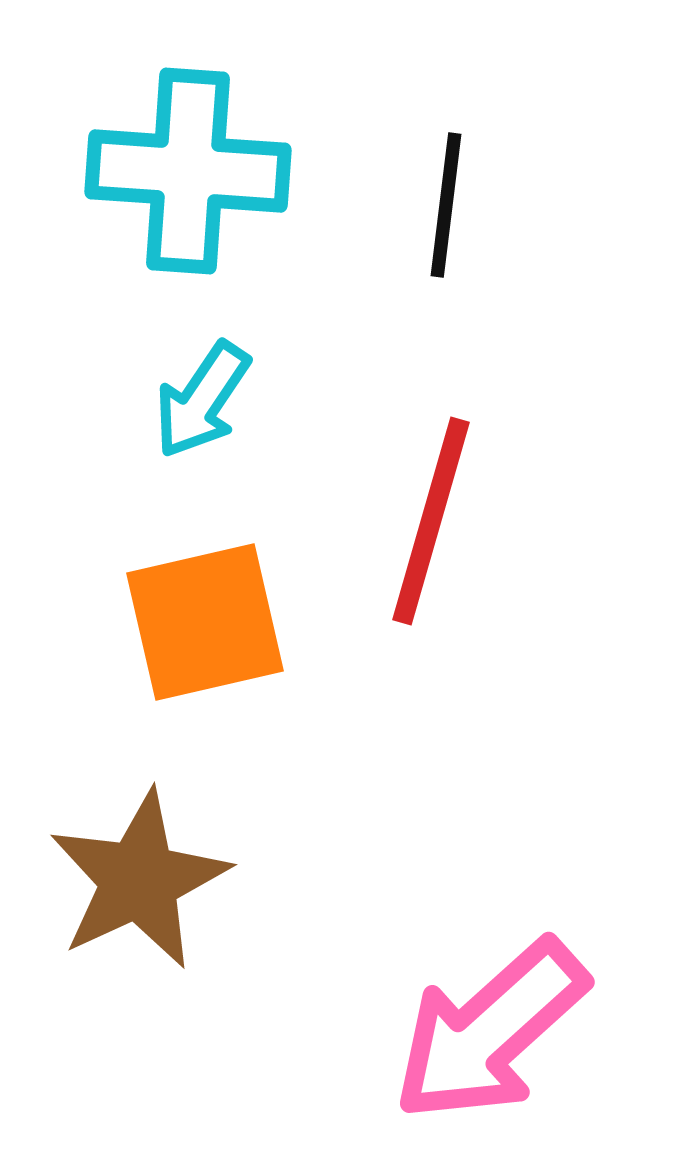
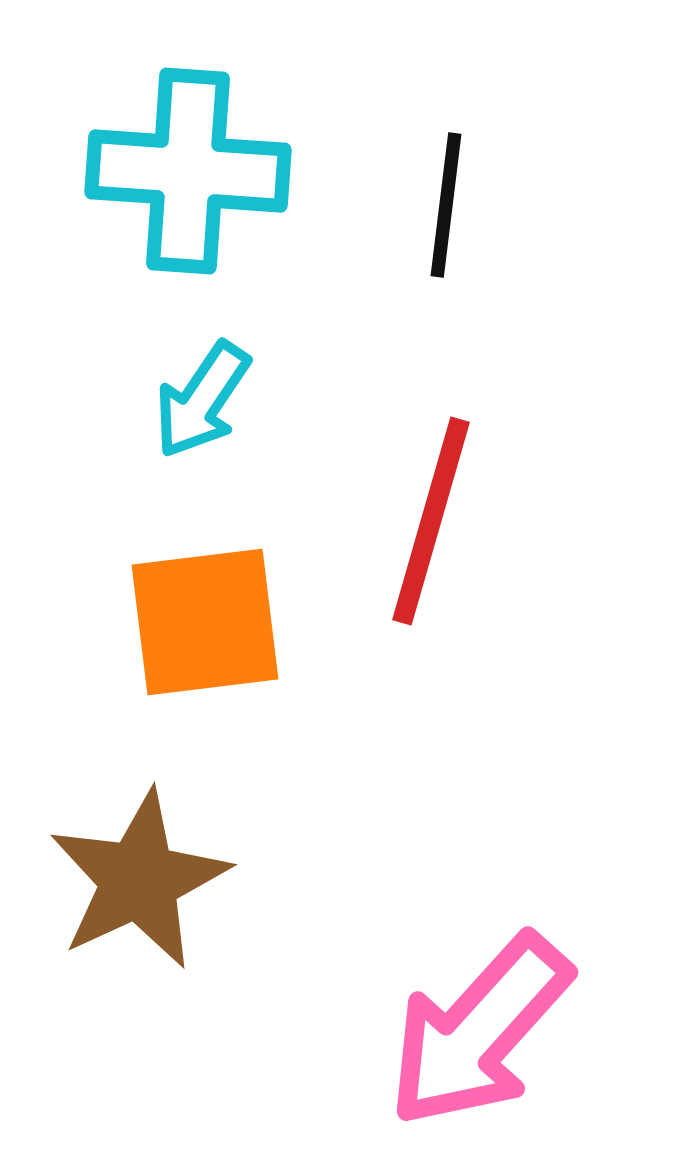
orange square: rotated 6 degrees clockwise
pink arrow: moved 11 px left; rotated 6 degrees counterclockwise
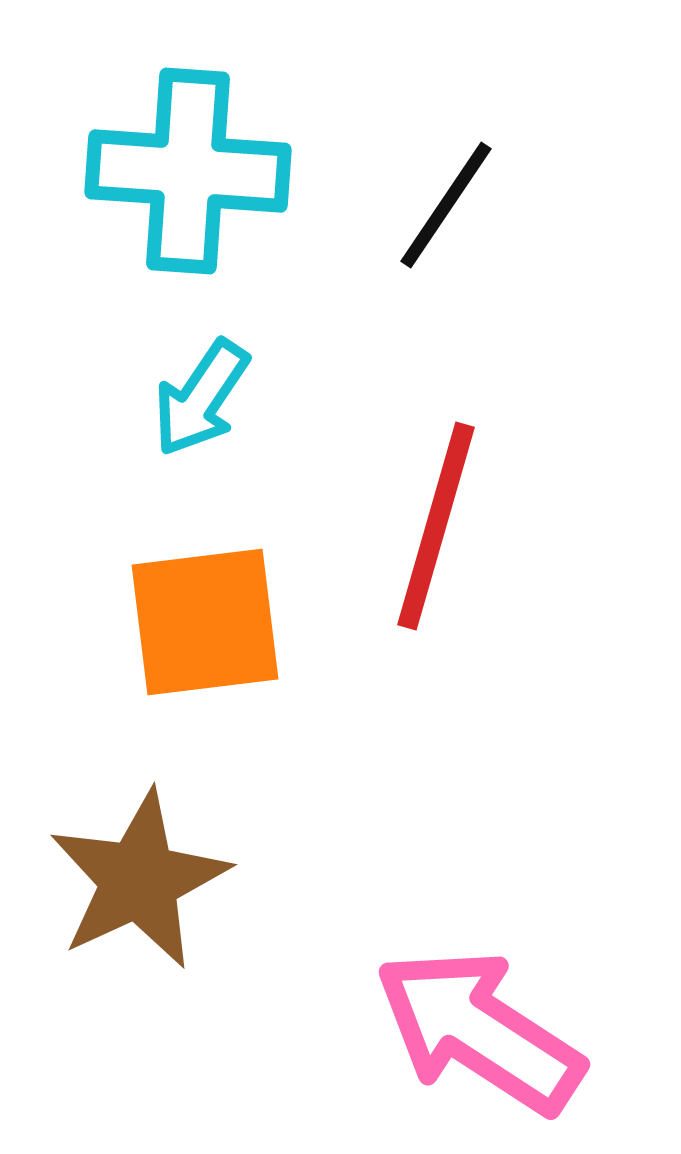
black line: rotated 27 degrees clockwise
cyan arrow: moved 1 px left, 2 px up
red line: moved 5 px right, 5 px down
pink arrow: rotated 81 degrees clockwise
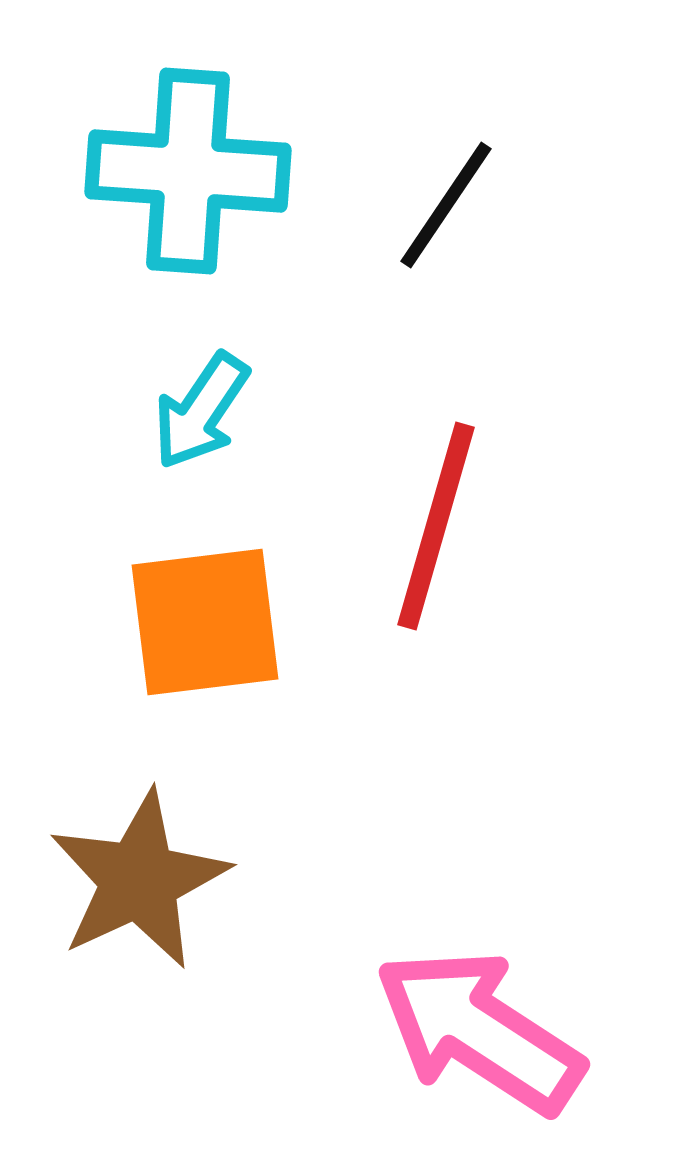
cyan arrow: moved 13 px down
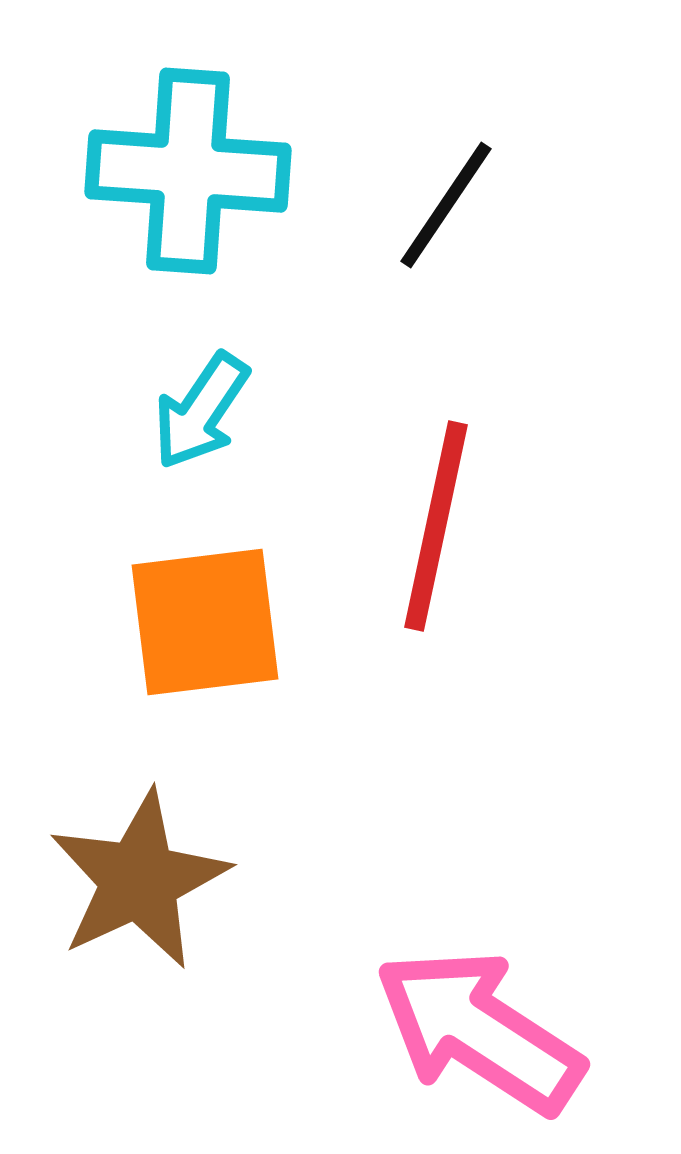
red line: rotated 4 degrees counterclockwise
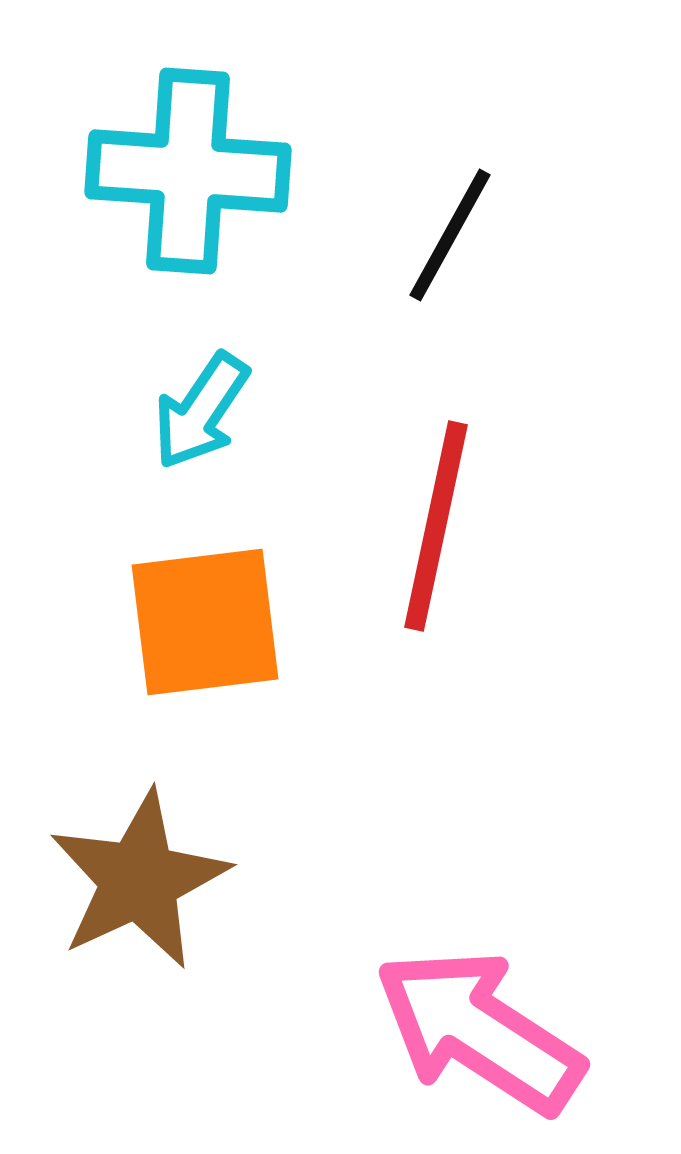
black line: moved 4 px right, 30 px down; rotated 5 degrees counterclockwise
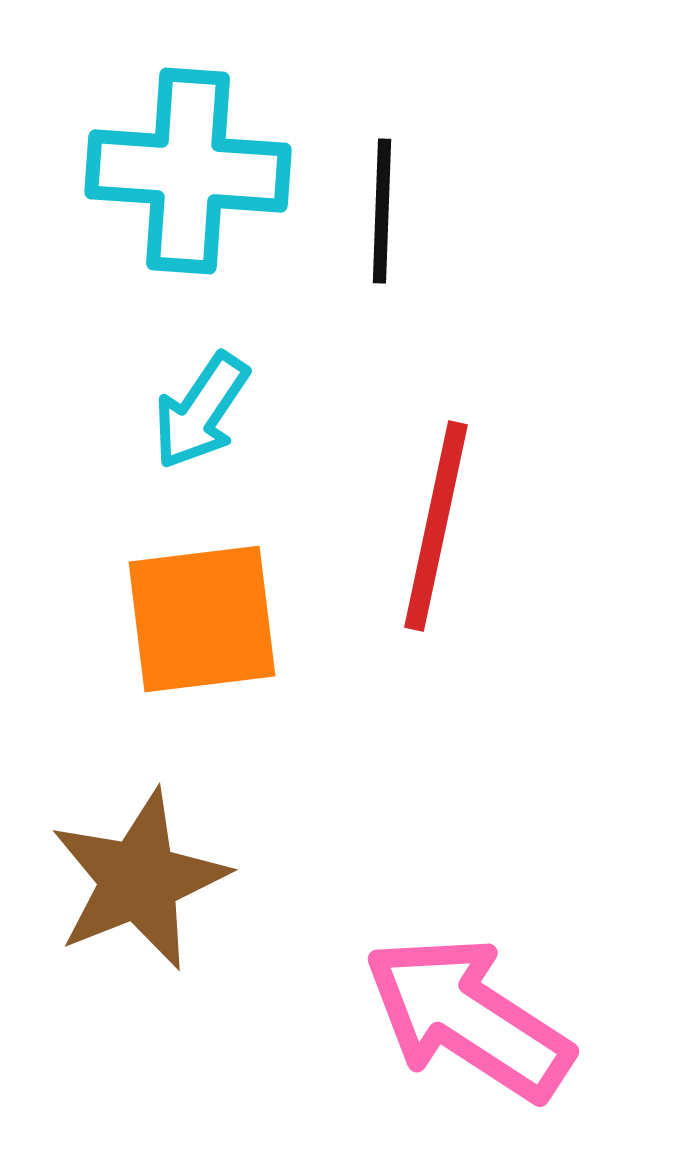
black line: moved 68 px left, 24 px up; rotated 27 degrees counterclockwise
orange square: moved 3 px left, 3 px up
brown star: rotated 3 degrees clockwise
pink arrow: moved 11 px left, 13 px up
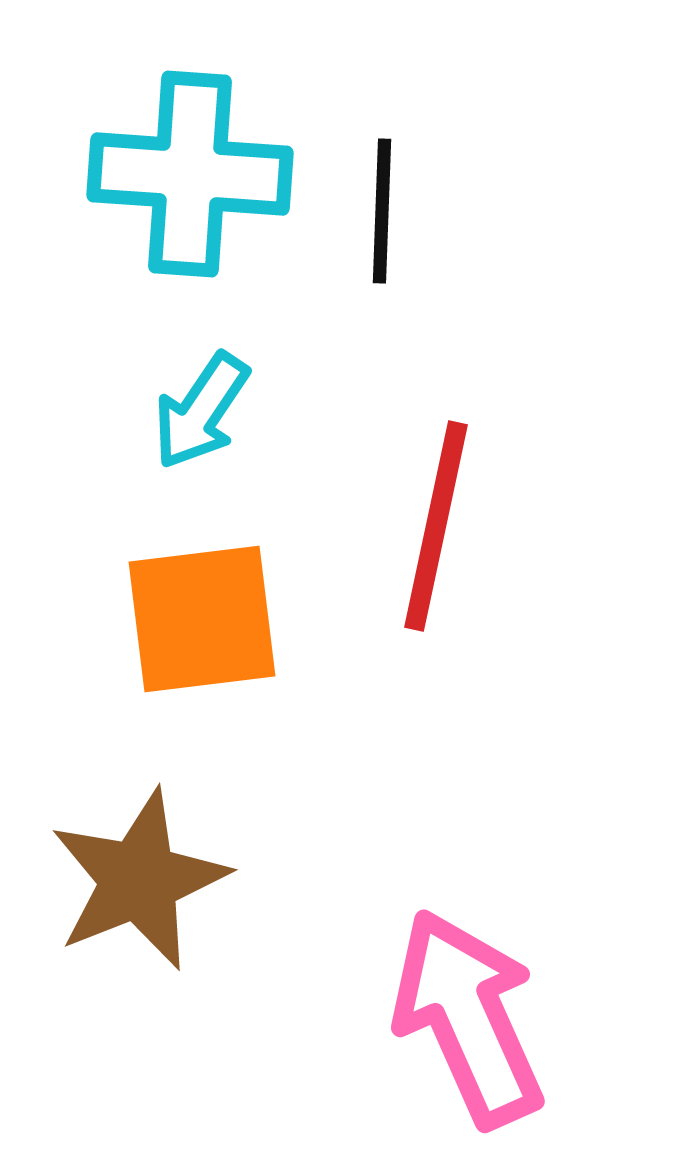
cyan cross: moved 2 px right, 3 px down
pink arrow: rotated 33 degrees clockwise
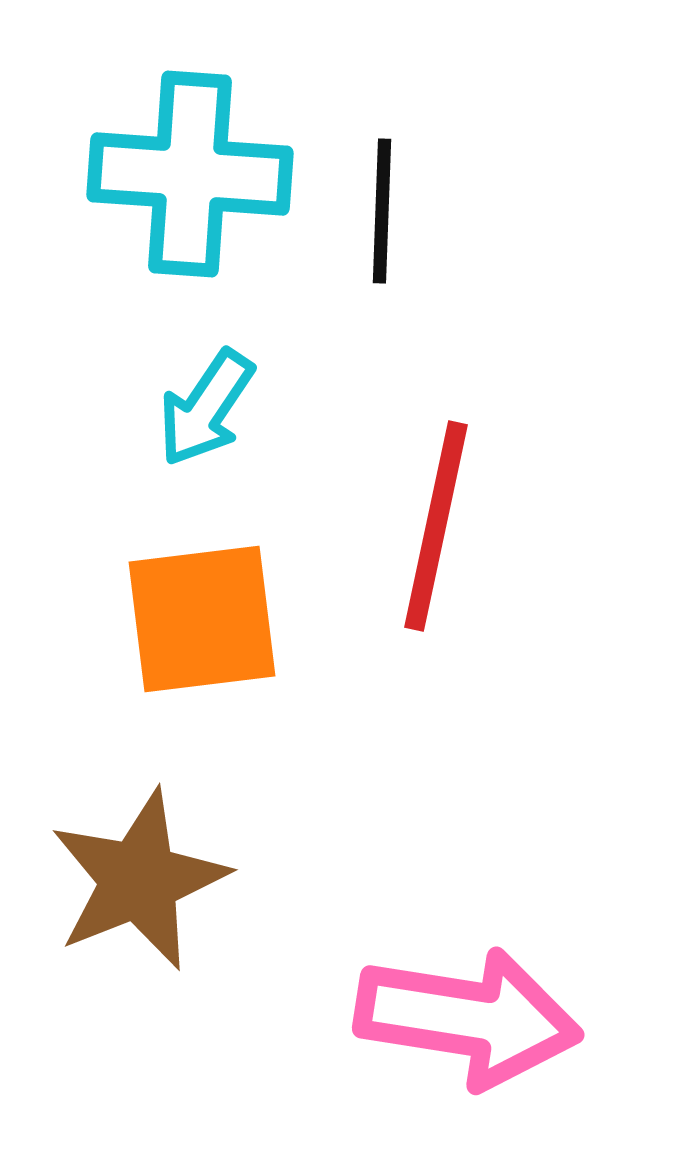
cyan arrow: moved 5 px right, 3 px up
pink arrow: rotated 123 degrees clockwise
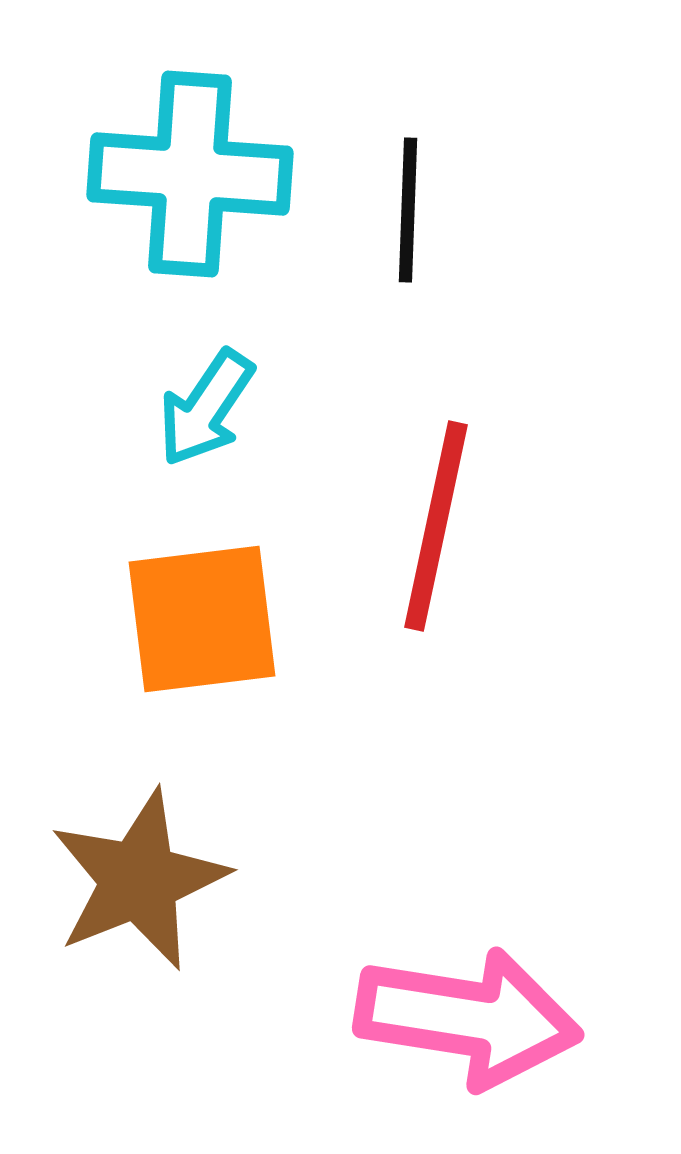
black line: moved 26 px right, 1 px up
